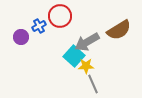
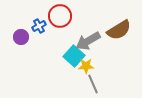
gray arrow: moved 1 px right, 1 px up
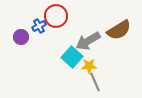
red circle: moved 4 px left
cyan square: moved 2 px left, 1 px down
yellow star: moved 3 px right
gray line: moved 2 px right, 2 px up
